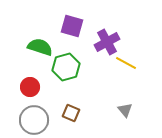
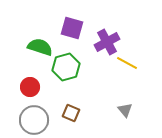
purple square: moved 2 px down
yellow line: moved 1 px right
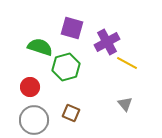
gray triangle: moved 6 px up
